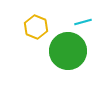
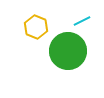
cyan line: moved 1 px left, 1 px up; rotated 12 degrees counterclockwise
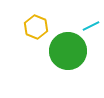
cyan line: moved 9 px right, 5 px down
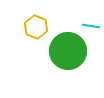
cyan line: rotated 36 degrees clockwise
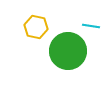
yellow hexagon: rotated 10 degrees counterclockwise
